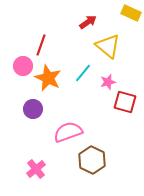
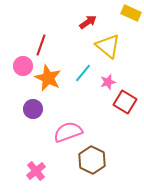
red square: rotated 15 degrees clockwise
pink cross: moved 2 px down
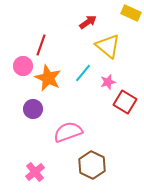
brown hexagon: moved 5 px down
pink cross: moved 1 px left, 1 px down
